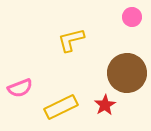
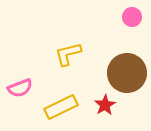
yellow L-shape: moved 3 px left, 14 px down
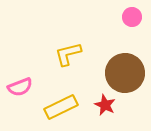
brown circle: moved 2 px left
pink semicircle: moved 1 px up
red star: rotated 15 degrees counterclockwise
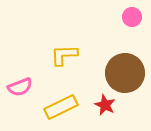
yellow L-shape: moved 4 px left, 1 px down; rotated 12 degrees clockwise
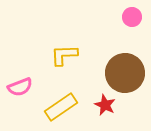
yellow rectangle: rotated 8 degrees counterclockwise
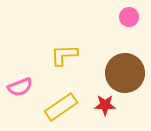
pink circle: moved 3 px left
red star: rotated 25 degrees counterclockwise
